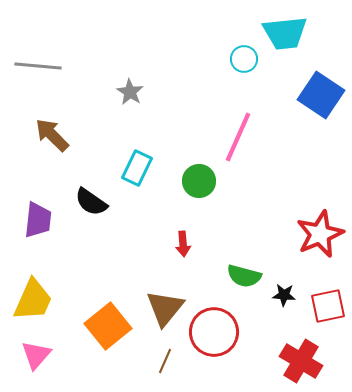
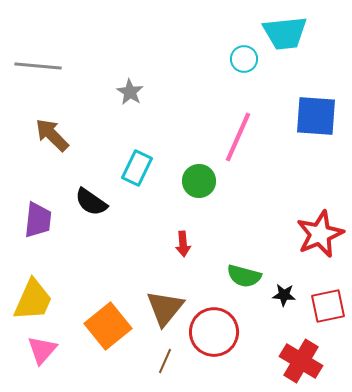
blue square: moved 5 px left, 21 px down; rotated 30 degrees counterclockwise
pink triangle: moved 6 px right, 5 px up
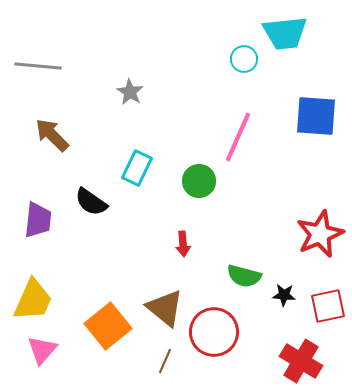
brown triangle: rotated 30 degrees counterclockwise
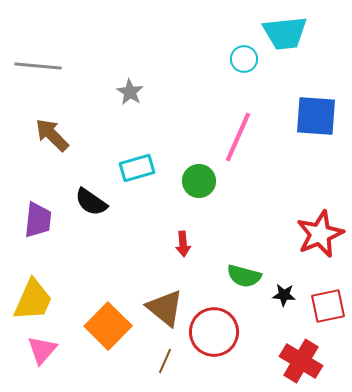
cyan rectangle: rotated 48 degrees clockwise
orange square: rotated 6 degrees counterclockwise
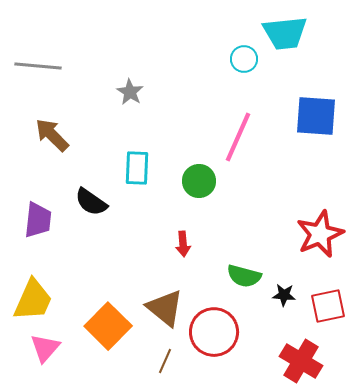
cyan rectangle: rotated 72 degrees counterclockwise
pink triangle: moved 3 px right, 2 px up
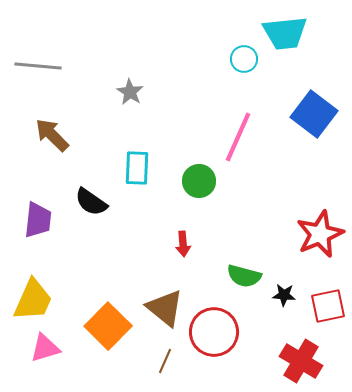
blue square: moved 2 px left, 2 px up; rotated 33 degrees clockwise
pink triangle: rotated 32 degrees clockwise
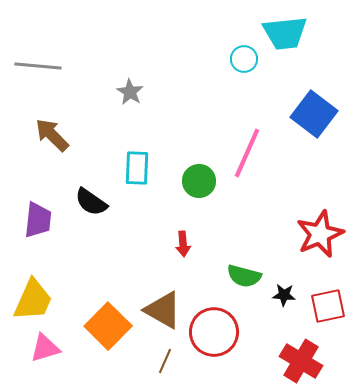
pink line: moved 9 px right, 16 px down
brown triangle: moved 2 px left, 2 px down; rotated 9 degrees counterclockwise
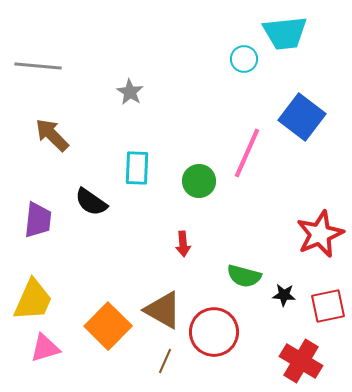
blue square: moved 12 px left, 3 px down
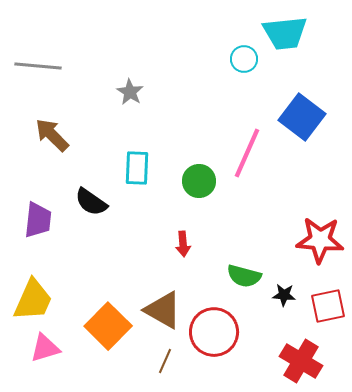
red star: moved 6 px down; rotated 27 degrees clockwise
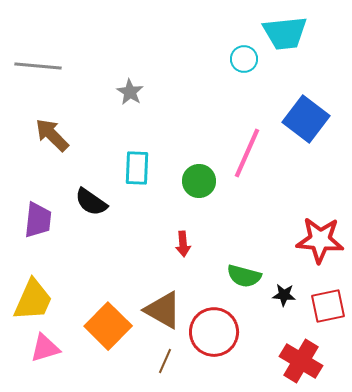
blue square: moved 4 px right, 2 px down
